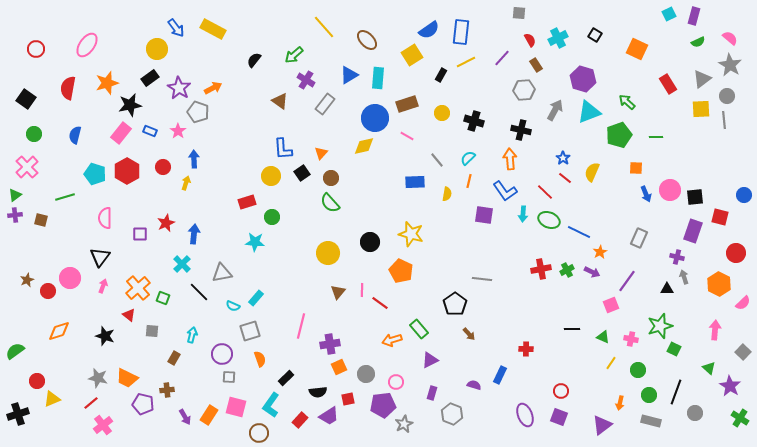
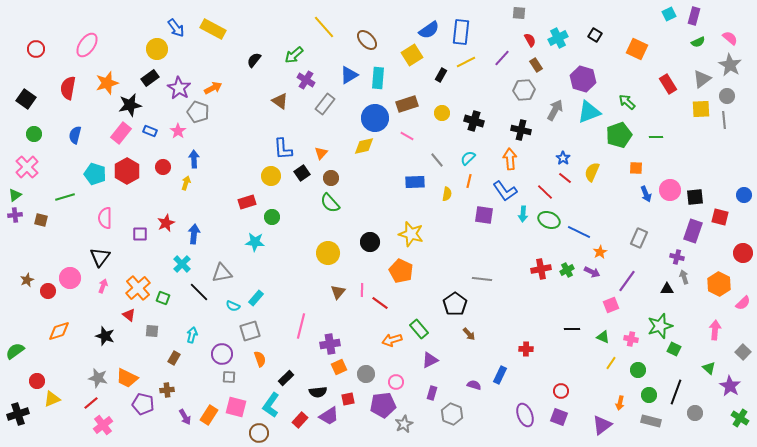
red circle at (736, 253): moved 7 px right
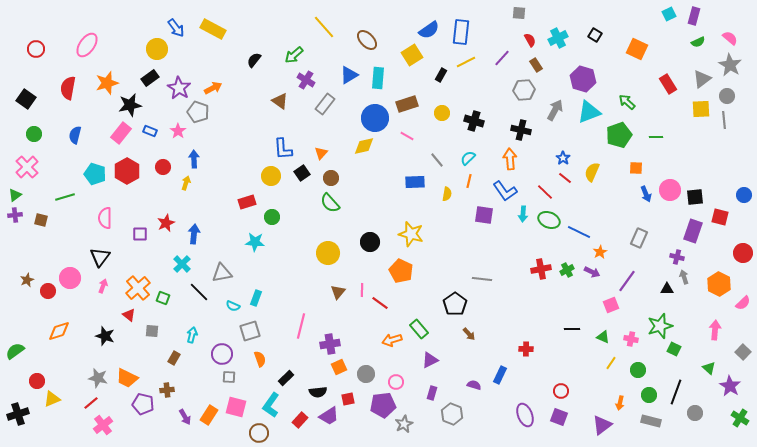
cyan rectangle at (256, 298): rotated 21 degrees counterclockwise
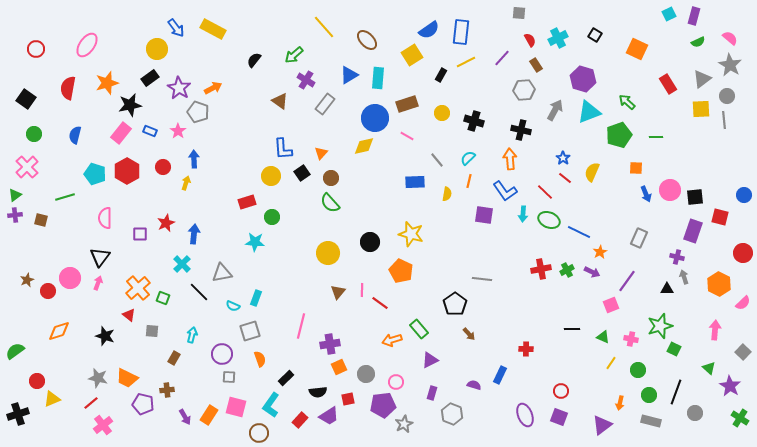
pink arrow at (103, 286): moved 5 px left, 3 px up
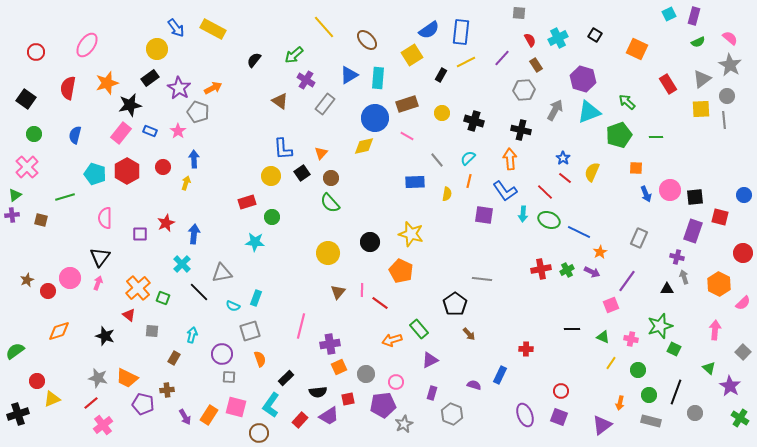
red circle at (36, 49): moved 3 px down
purple cross at (15, 215): moved 3 px left
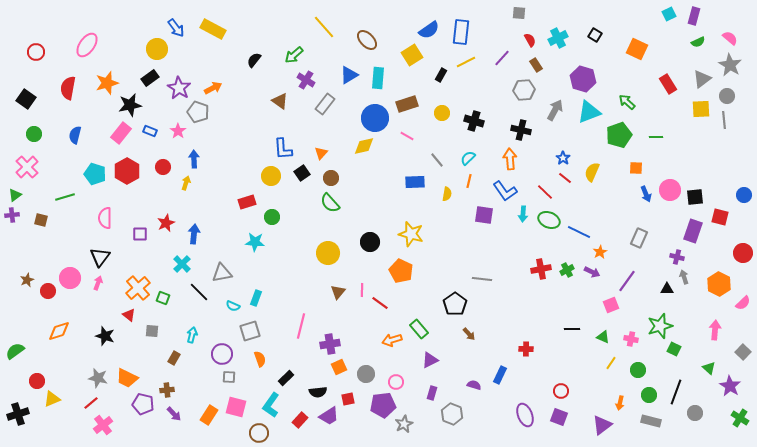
purple arrow at (185, 417): moved 11 px left, 3 px up; rotated 14 degrees counterclockwise
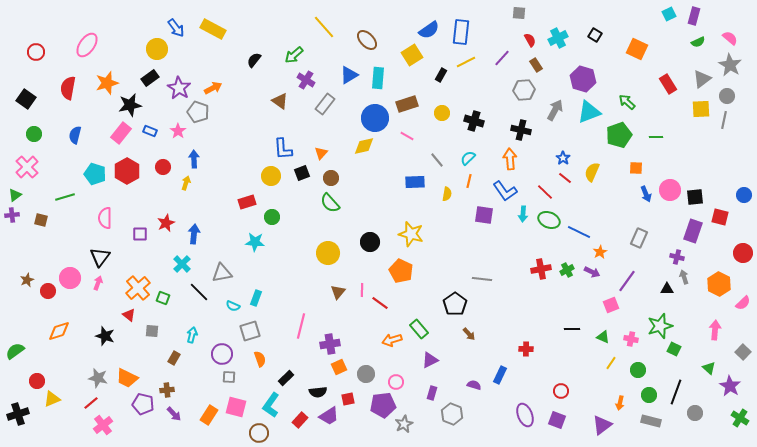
gray line at (724, 120): rotated 18 degrees clockwise
black square at (302, 173): rotated 14 degrees clockwise
purple square at (559, 417): moved 2 px left, 3 px down
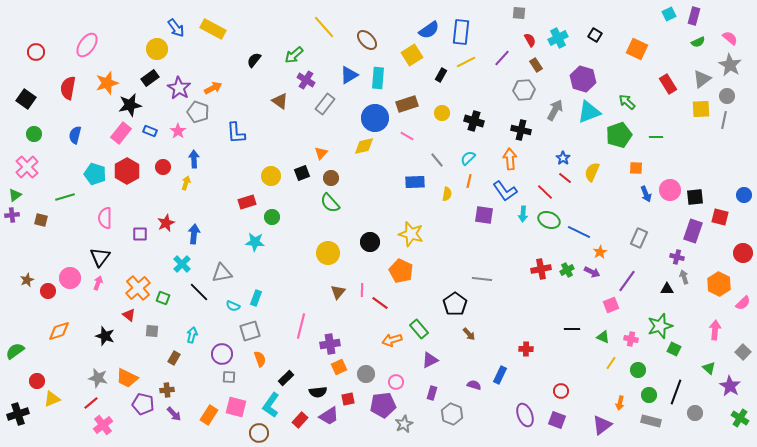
blue L-shape at (283, 149): moved 47 px left, 16 px up
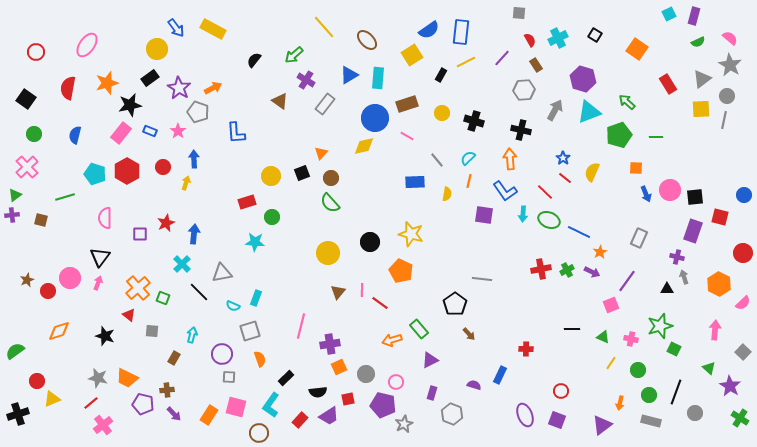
orange square at (637, 49): rotated 10 degrees clockwise
purple pentagon at (383, 405): rotated 20 degrees clockwise
